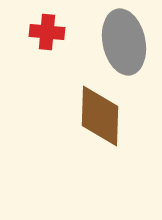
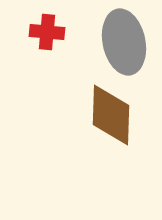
brown diamond: moved 11 px right, 1 px up
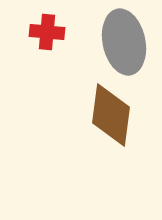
brown diamond: rotated 6 degrees clockwise
